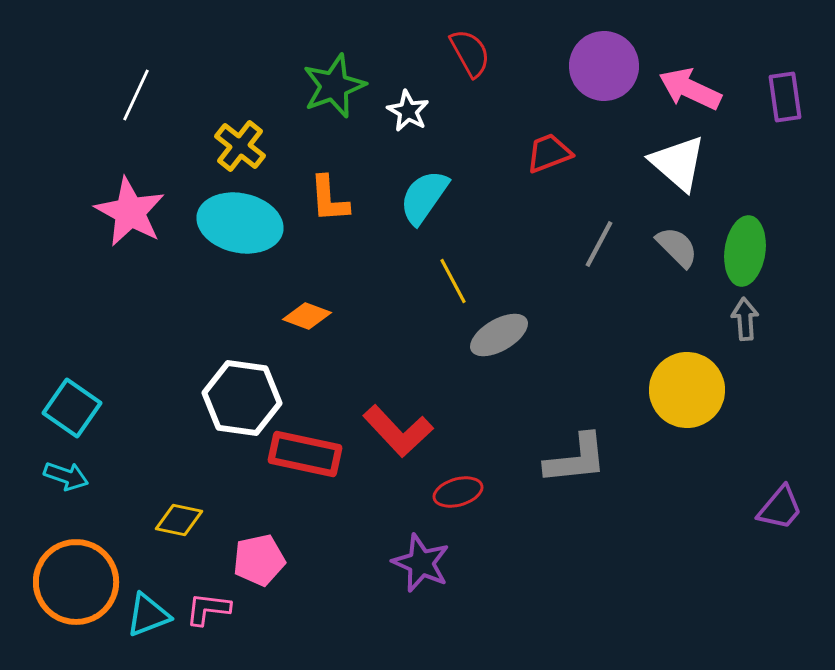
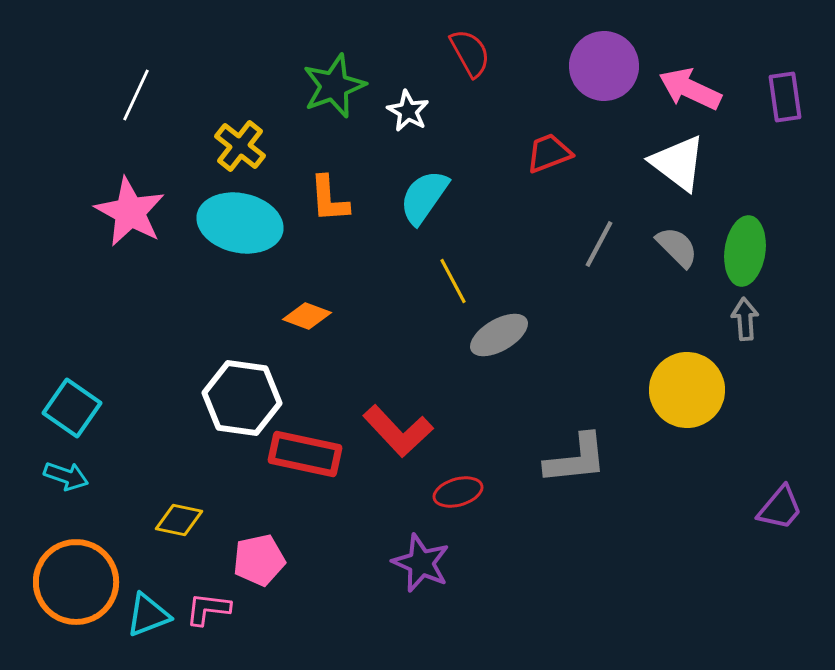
white triangle: rotated 4 degrees counterclockwise
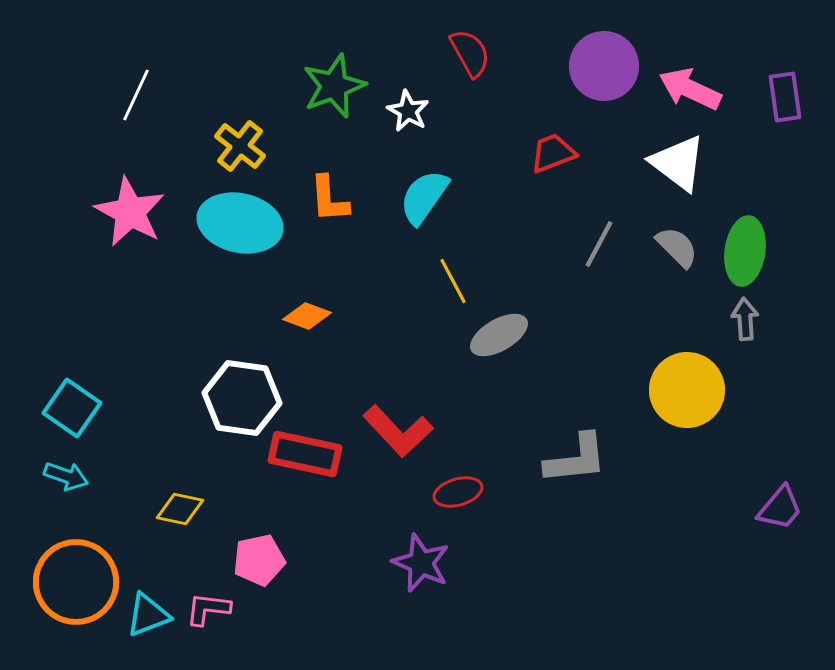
red trapezoid: moved 4 px right
yellow diamond: moved 1 px right, 11 px up
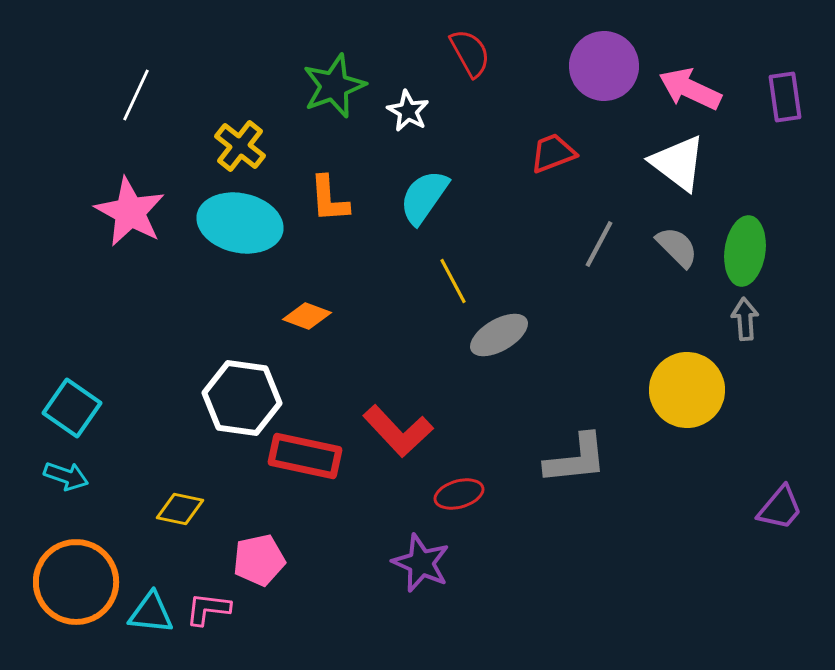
red rectangle: moved 2 px down
red ellipse: moved 1 px right, 2 px down
cyan triangle: moved 3 px right, 2 px up; rotated 27 degrees clockwise
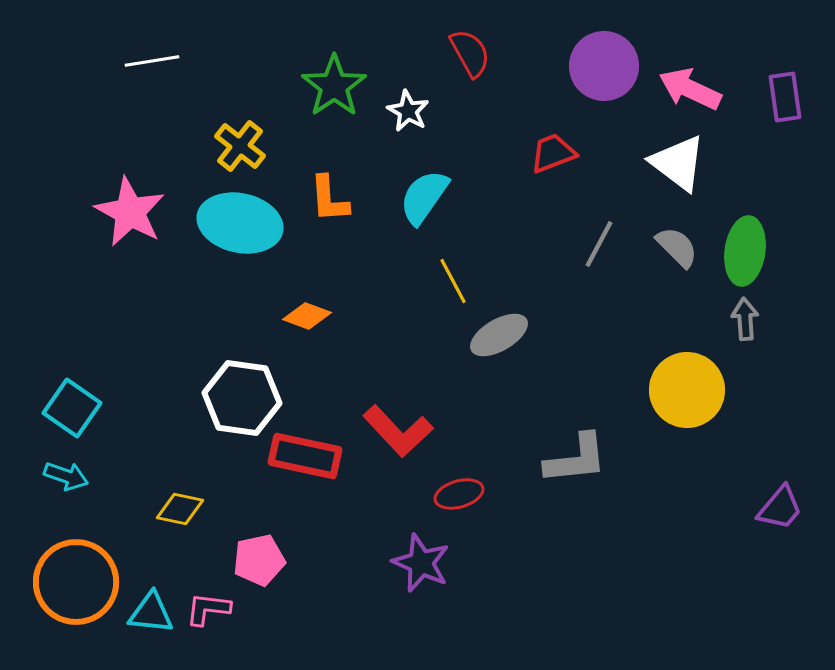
green star: rotated 14 degrees counterclockwise
white line: moved 16 px right, 34 px up; rotated 56 degrees clockwise
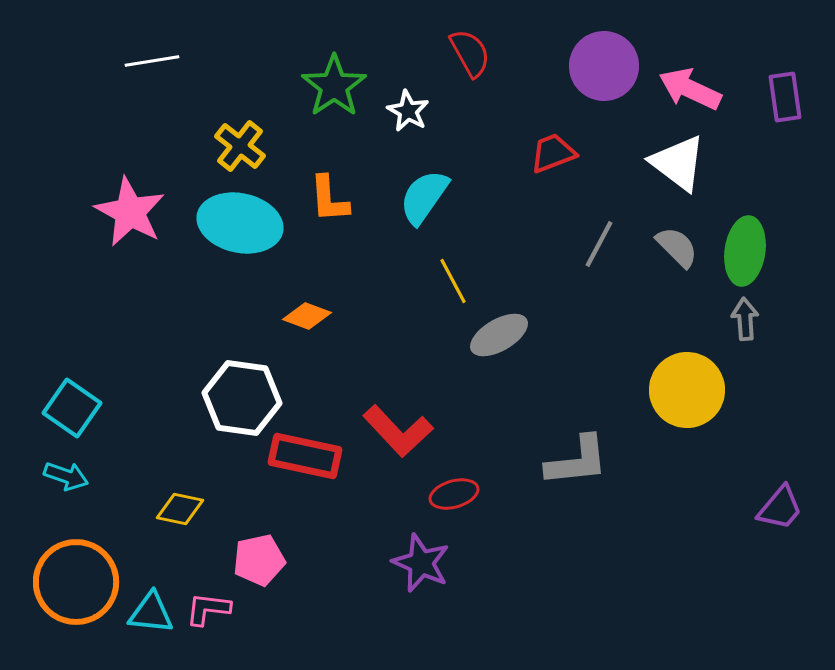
gray L-shape: moved 1 px right, 2 px down
red ellipse: moved 5 px left
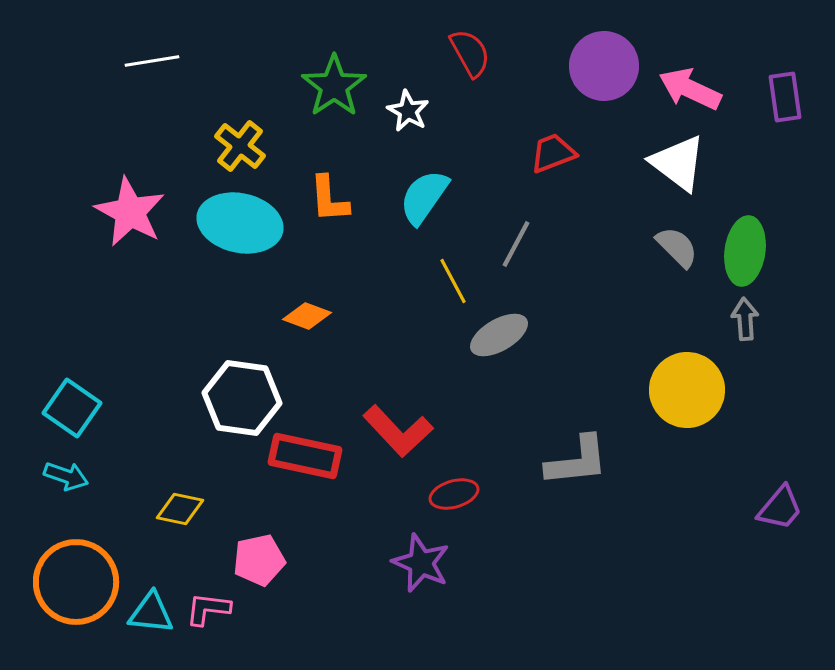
gray line: moved 83 px left
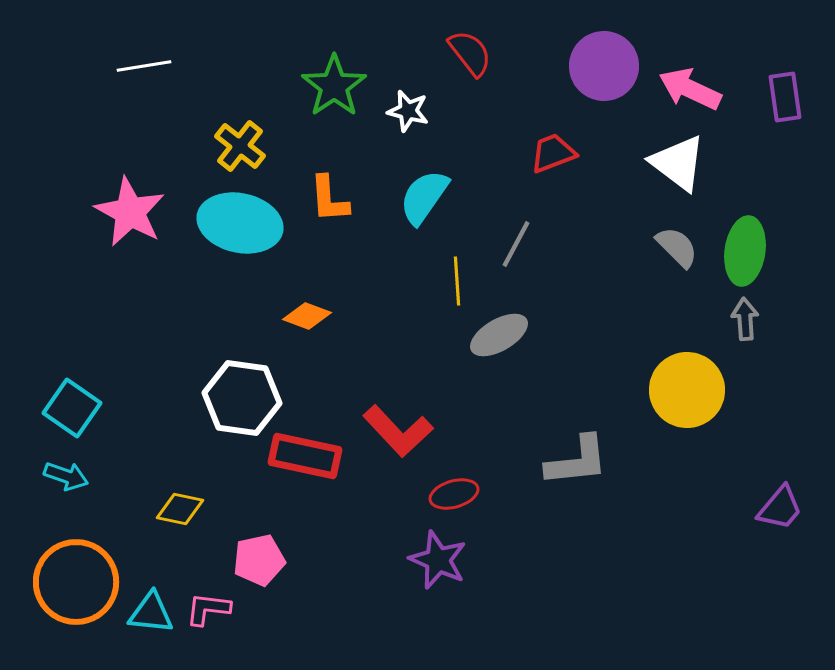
red semicircle: rotated 9 degrees counterclockwise
white line: moved 8 px left, 5 px down
white star: rotated 15 degrees counterclockwise
yellow line: moved 4 px right; rotated 24 degrees clockwise
purple star: moved 17 px right, 3 px up
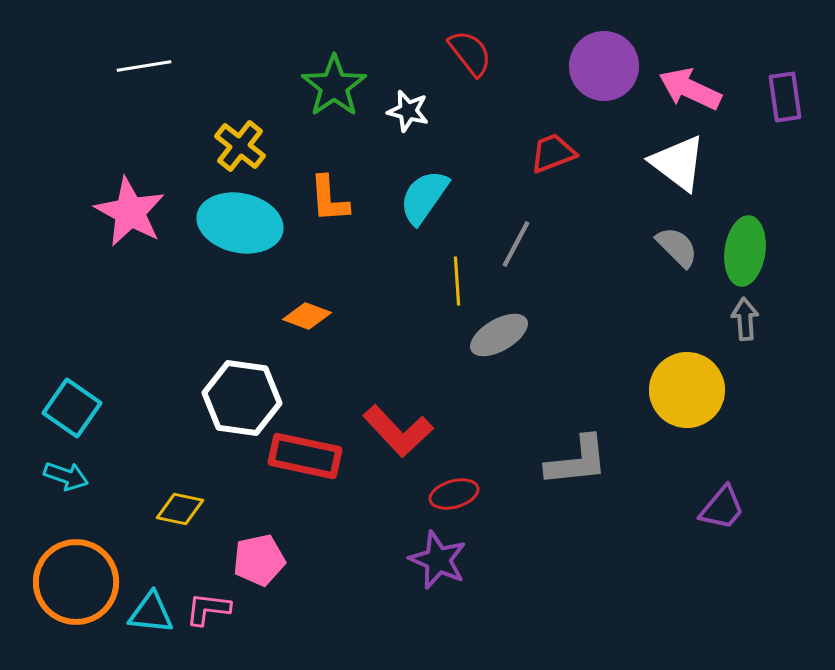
purple trapezoid: moved 58 px left
